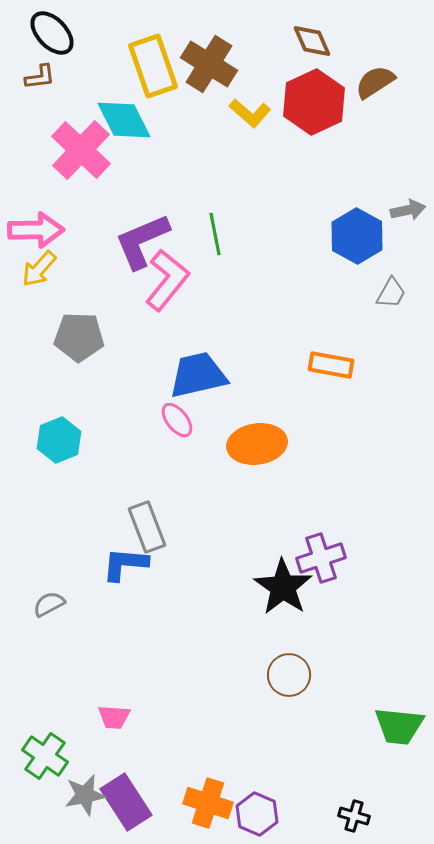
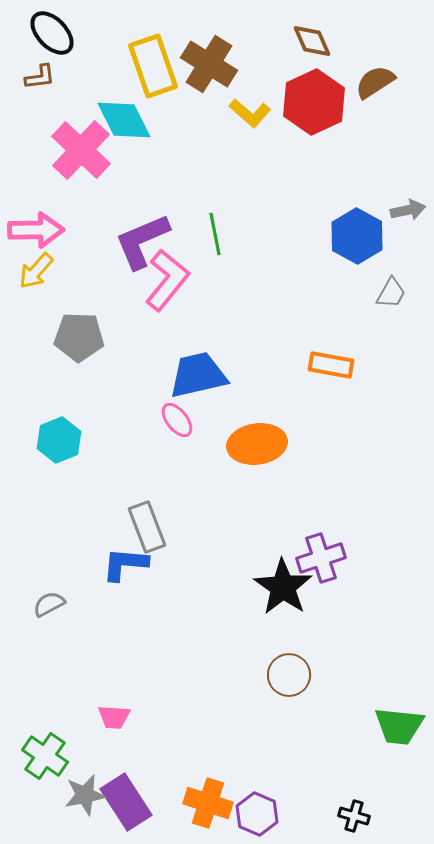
yellow arrow: moved 3 px left, 2 px down
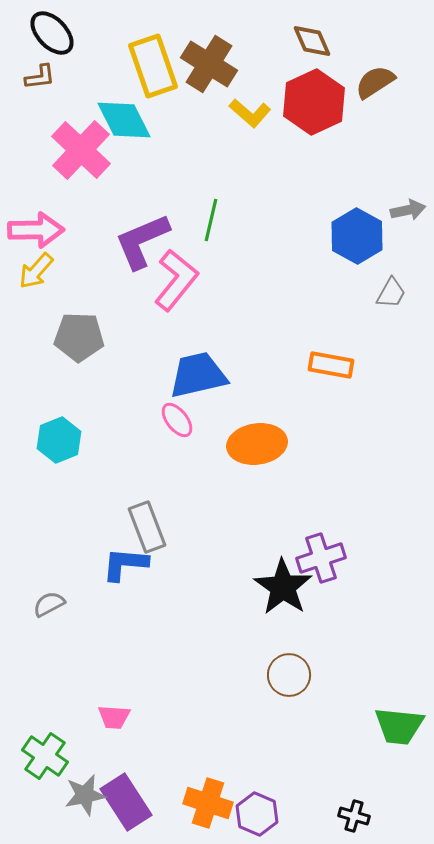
green line: moved 4 px left, 14 px up; rotated 24 degrees clockwise
pink L-shape: moved 9 px right
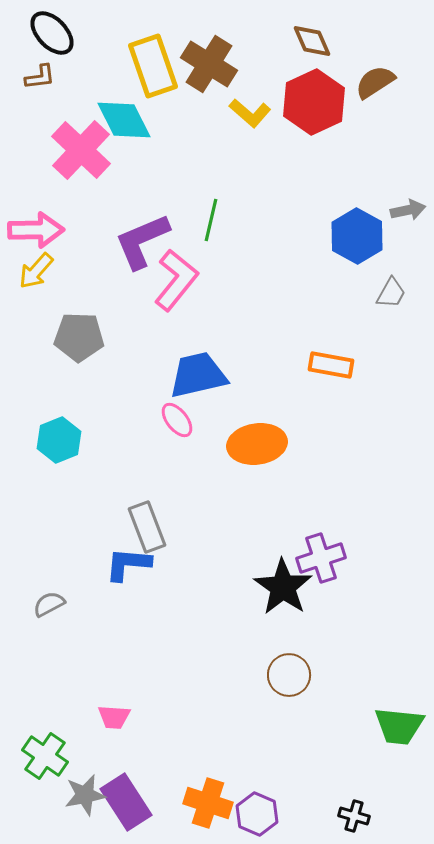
blue L-shape: moved 3 px right
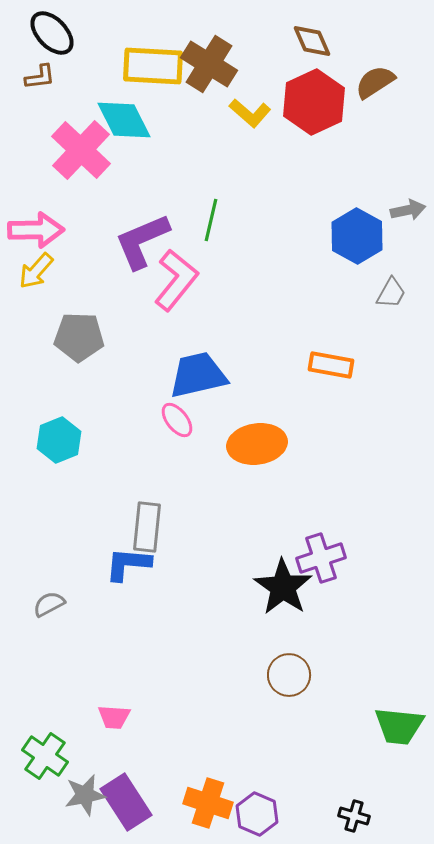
yellow rectangle: rotated 68 degrees counterclockwise
gray rectangle: rotated 27 degrees clockwise
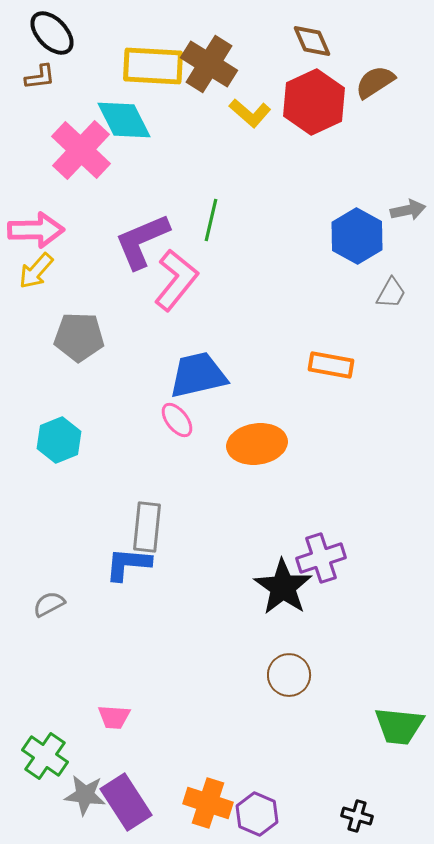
gray star: rotated 18 degrees clockwise
black cross: moved 3 px right
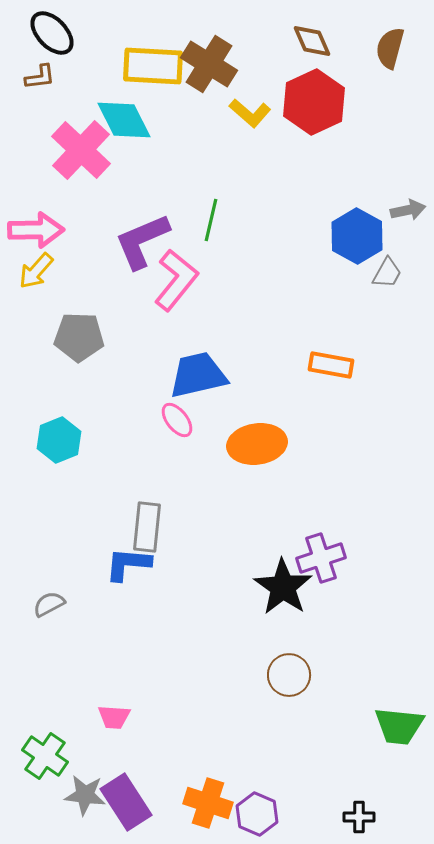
brown semicircle: moved 15 px right, 34 px up; rotated 42 degrees counterclockwise
gray trapezoid: moved 4 px left, 20 px up
black cross: moved 2 px right, 1 px down; rotated 16 degrees counterclockwise
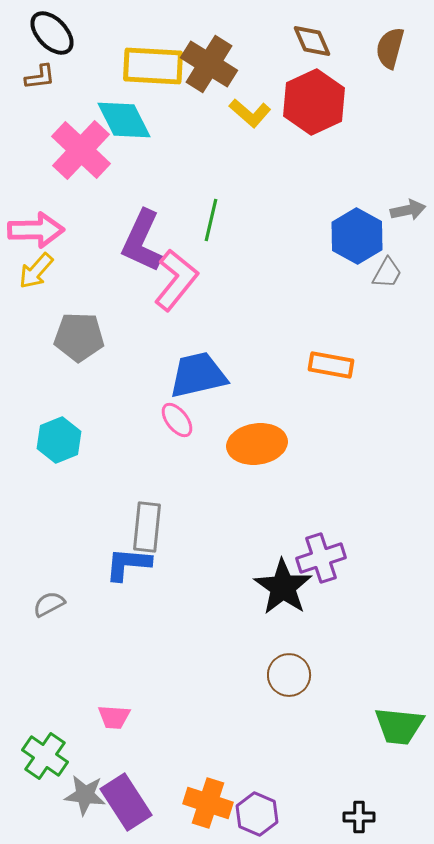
purple L-shape: rotated 42 degrees counterclockwise
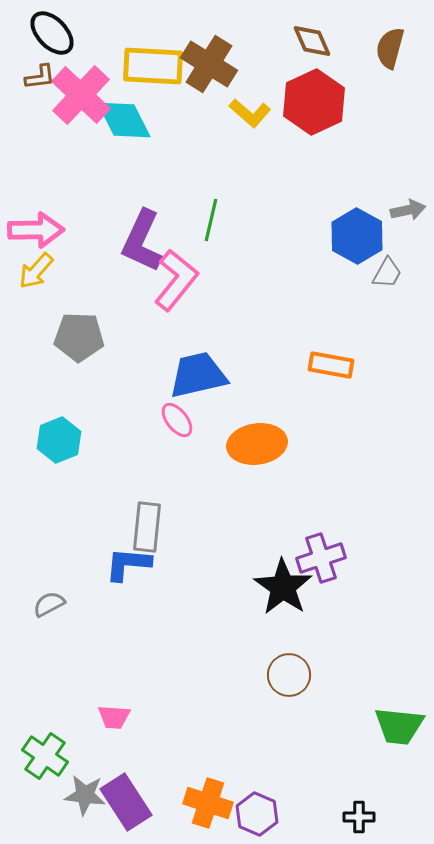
pink cross: moved 55 px up
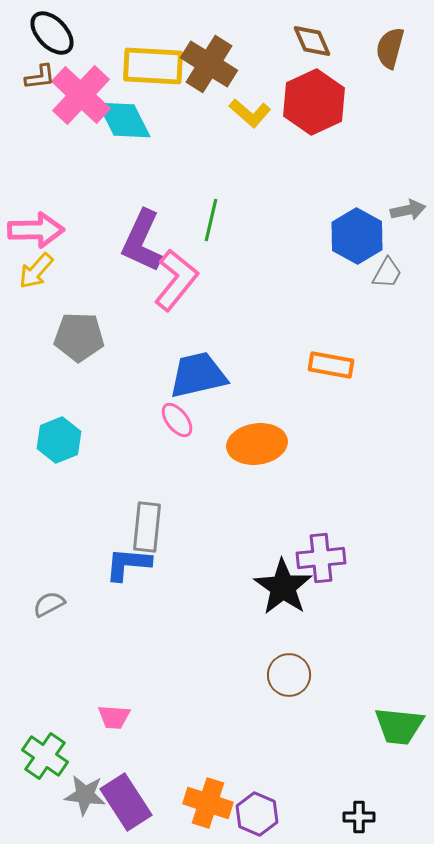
purple cross: rotated 12 degrees clockwise
